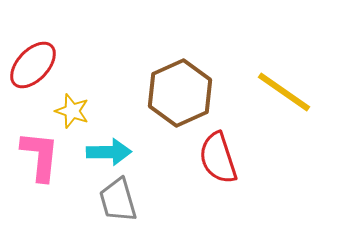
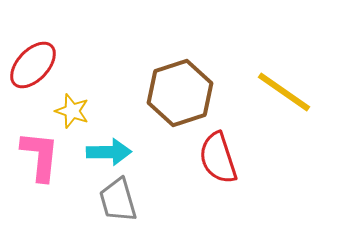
brown hexagon: rotated 6 degrees clockwise
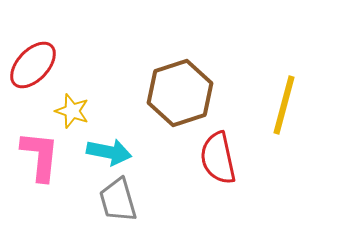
yellow line: moved 13 px down; rotated 70 degrees clockwise
cyan arrow: rotated 12 degrees clockwise
red semicircle: rotated 6 degrees clockwise
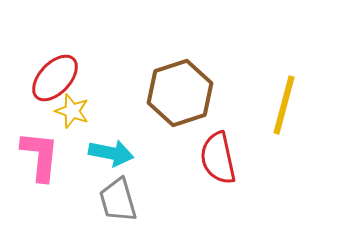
red ellipse: moved 22 px right, 13 px down
cyan arrow: moved 2 px right, 1 px down
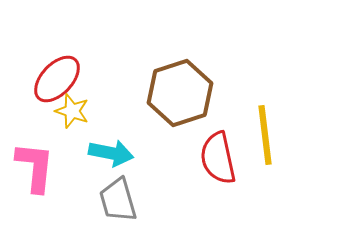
red ellipse: moved 2 px right, 1 px down
yellow line: moved 19 px left, 30 px down; rotated 22 degrees counterclockwise
pink L-shape: moved 5 px left, 11 px down
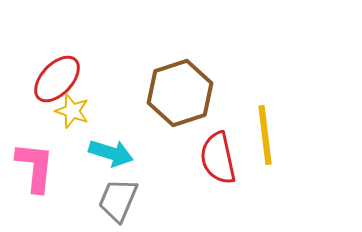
cyan arrow: rotated 6 degrees clockwise
gray trapezoid: rotated 39 degrees clockwise
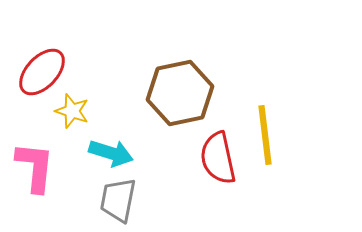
red ellipse: moved 15 px left, 7 px up
brown hexagon: rotated 6 degrees clockwise
gray trapezoid: rotated 12 degrees counterclockwise
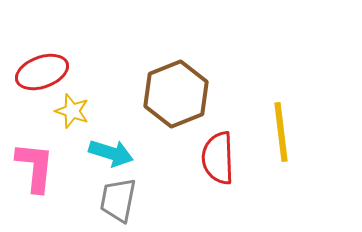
red ellipse: rotated 27 degrees clockwise
brown hexagon: moved 4 px left, 1 px down; rotated 10 degrees counterclockwise
yellow line: moved 16 px right, 3 px up
red semicircle: rotated 10 degrees clockwise
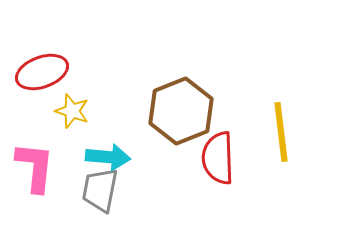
brown hexagon: moved 5 px right, 17 px down
cyan arrow: moved 3 px left, 4 px down; rotated 12 degrees counterclockwise
gray trapezoid: moved 18 px left, 10 px up
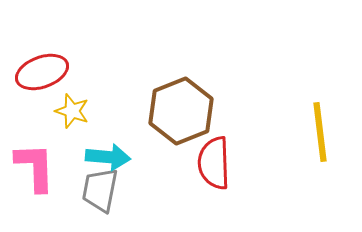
yellow line: moved 39 px right
red semicircle: moved 4 px left, 5 px down
pink L-shape: rotated 8 degrees counterclockwise
